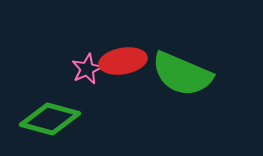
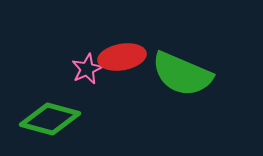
red ellipse: moved 1 px left, 4 px up
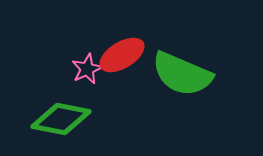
red ellipse: moved 2 px up; rotated 21 degrees counterclockwise
green diamond: moved 11 px right; rotated 4 degrees counterclockwise
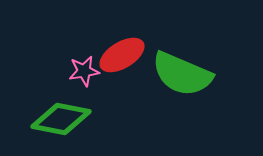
pink star: moved 3 px left, 2 px down; rotated 16 degrees clockwise
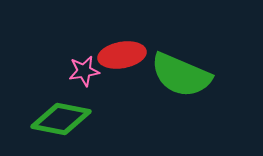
red ellipse: rotated 21 degrees clockwise
green semicircle: moved 1 px left, 1 px down
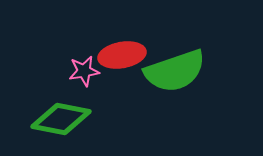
green semicircle: moved 6 px left, 4 px up; rotated 42 degrees counterclockwise
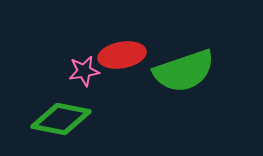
green semicircle: moved 9 px right
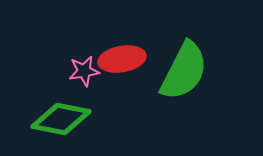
red ellipse: moved 4 px down
green semicircle: rotated 44 degrees counterclockwise
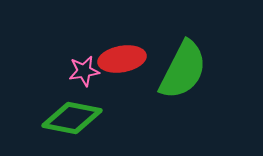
green semicircle: moved 1 px left, 1 px up
green diamond: moved 11 px right, 1 px up
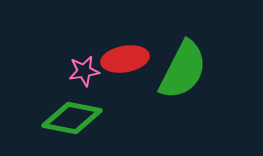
red ellipse: moved 3 px right
